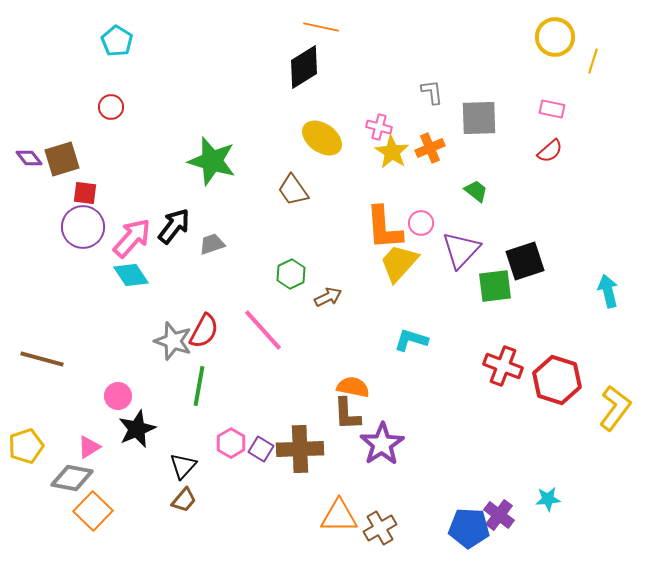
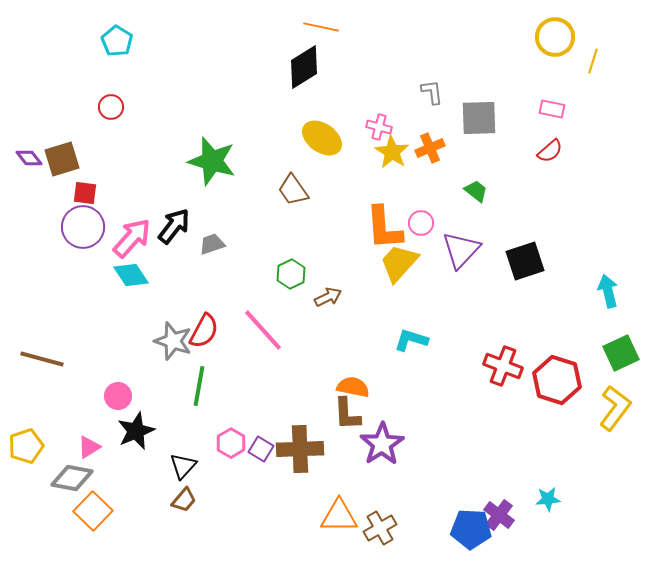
green square at (495, 286): moved 126 px right, 67 px down; rotated 18 degrees counterclockwise
black star at (137, 429): moved 1 px left, 2 px down
blue pentagon at (469, 528): moved 2 px right, 1 px down
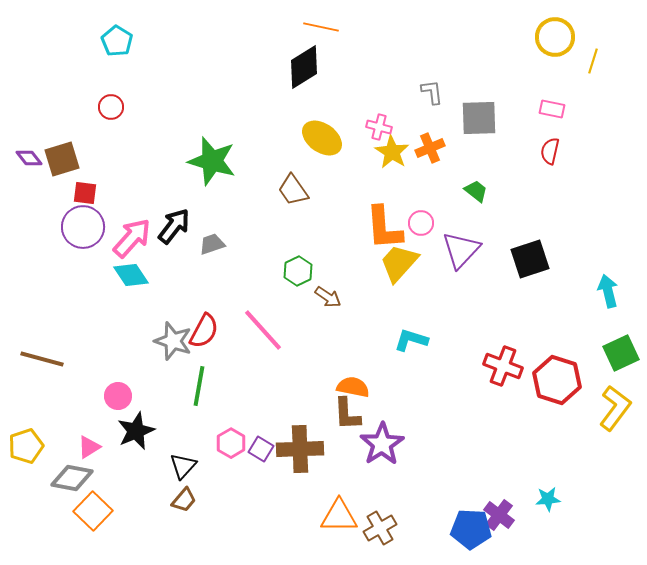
red semicircle at (550, 151): rotated 144 degrees clockwise
black square at (525, 261): moved 5 px right, 2 px up
green hexagon at (291, 274): moved 7 px right, 3 px up
brown arrow at (328, 297): rotated 60 degrees clockwise
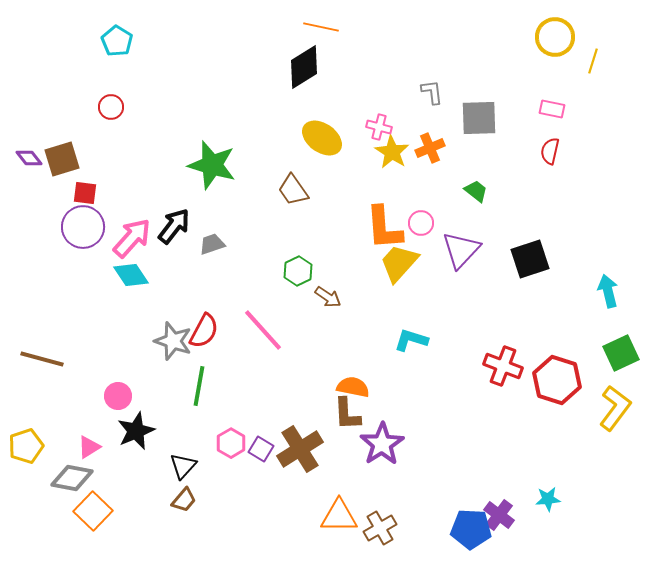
green star at (212, 161): moved 4 px down
brown cross at (300, 449): rotated 30 degrees counterclockwise
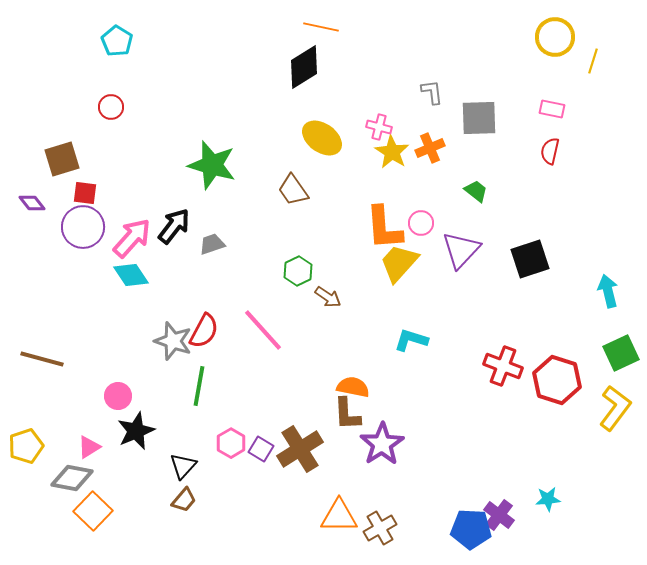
purple diamond at (29, 158): moved 3 px right, 45 px down
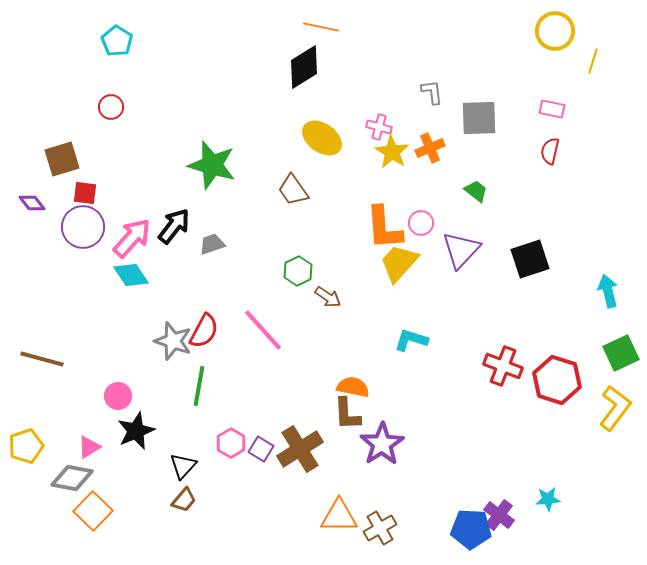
yellow circle at (555, 37): moved 6 px up
